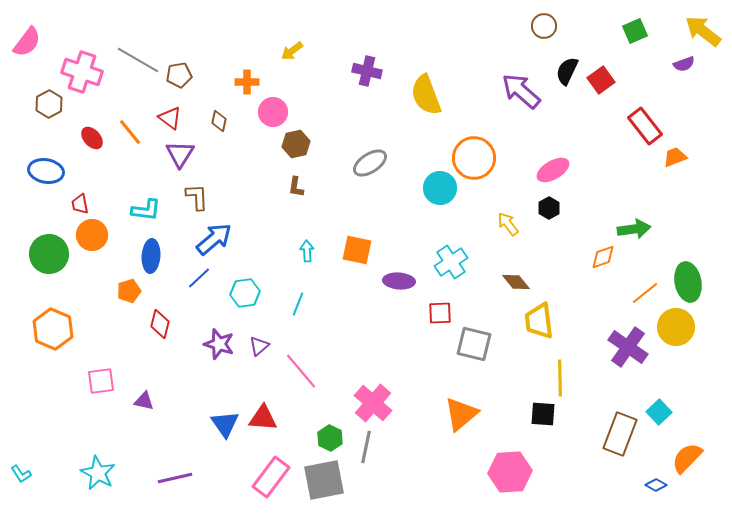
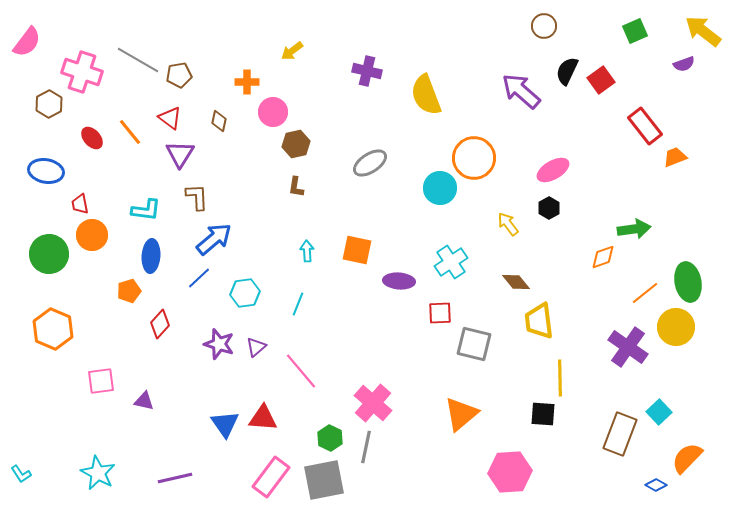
red diamond at (160, 324): rotated 28 degrees clockwise
purple triangle at (259, 346): moved 3 px left, 1 px down
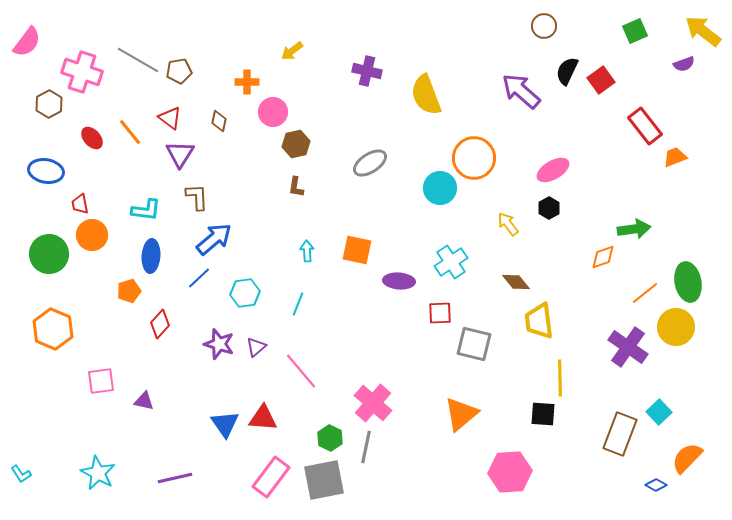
brown pentagon at (179, 75): moved 4 px up
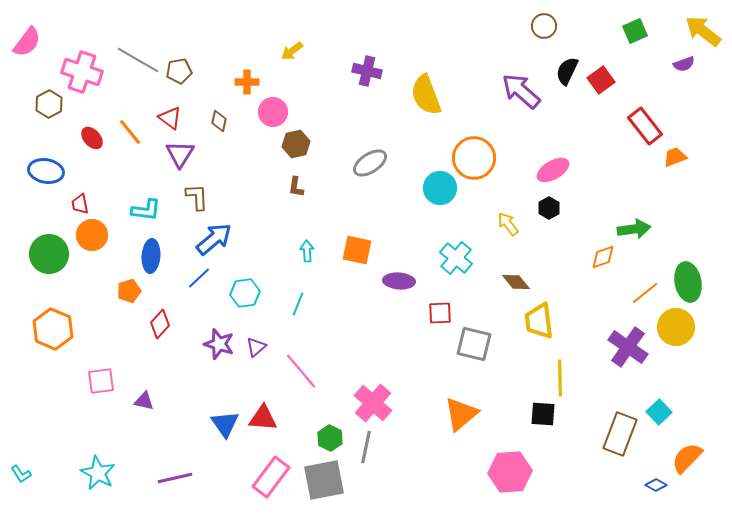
cyan cross at (451, 262): moved 5 px right, 4 px up; rotated 16 degrees counterclockwise
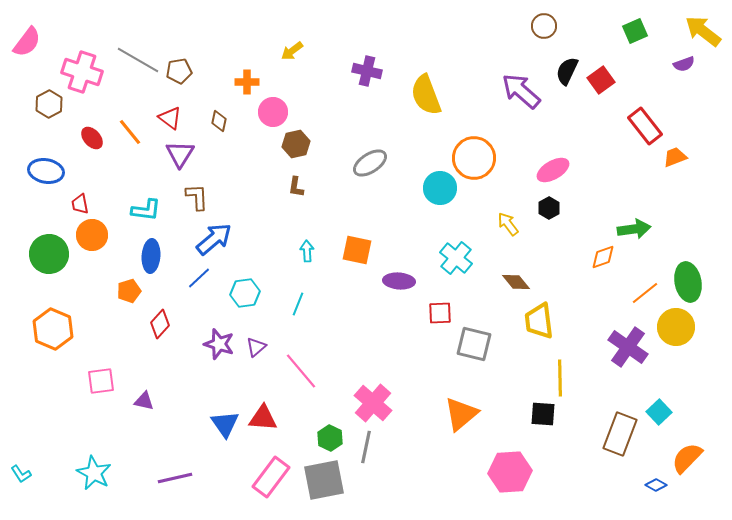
cyan star at (98, 473): moved 4 px left
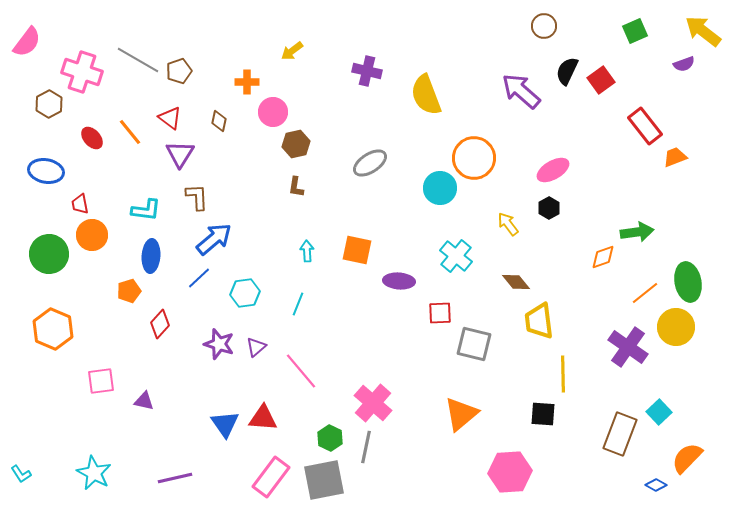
brown pentagon at (179, 71): rotated 10 degrees counterclockwise
green arrow at (634, 229): moved 3 px right, 3 px down
cyan cross at (456, 258): moved 2 px up
yellow line at (560, 378): moved 3 px right, 4 px up
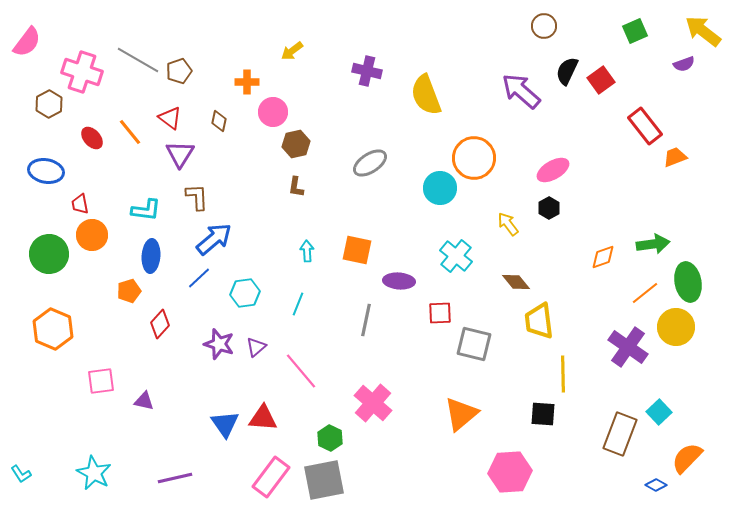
green arrow at (637, 232): moved 16 px right, 12 px down
gray line at (366, 447): moved 127 px up
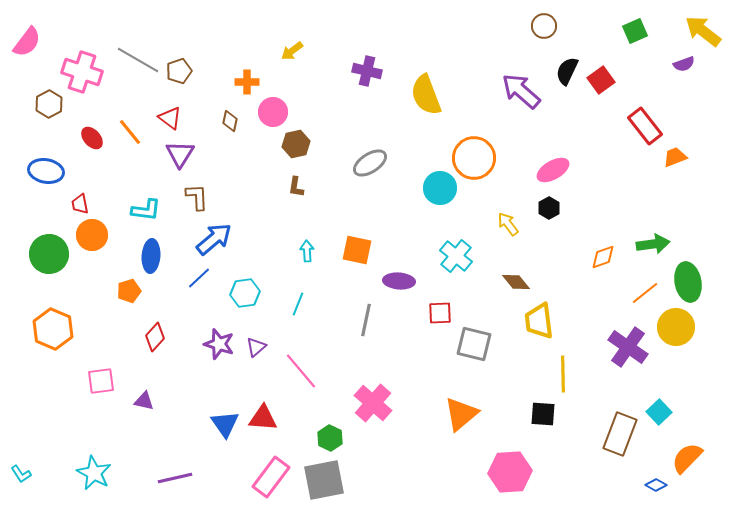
brown diamond at (219, 121): moved 11 px right
red diamond at (160, 324): moved 5 px left, 13 px down
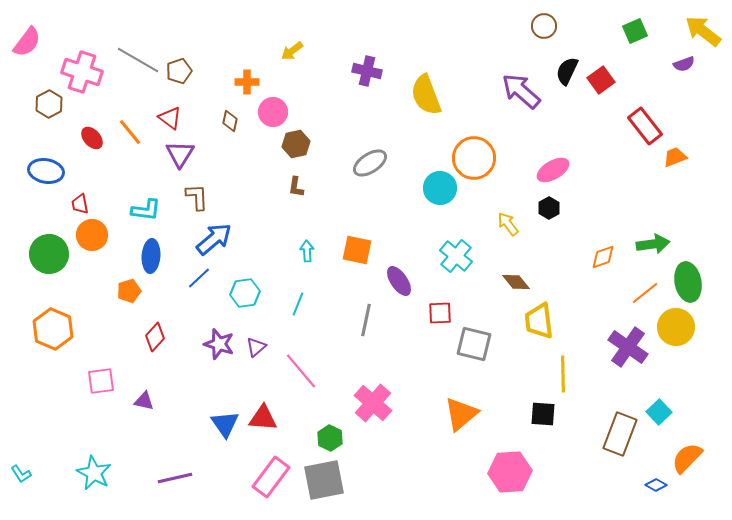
purple ellipse at (399, 281): rotated 52 degrees clockwise
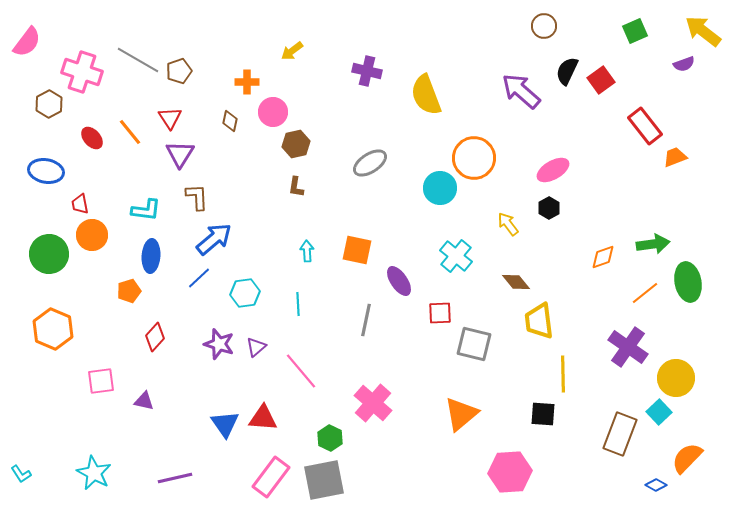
red triangle at (170, 118): rotated 20 degrees clockwise
cyan line at (298, 304): rotated 25 degrees counterclockwise
yellow circle at (676, 327): moved 51 px down
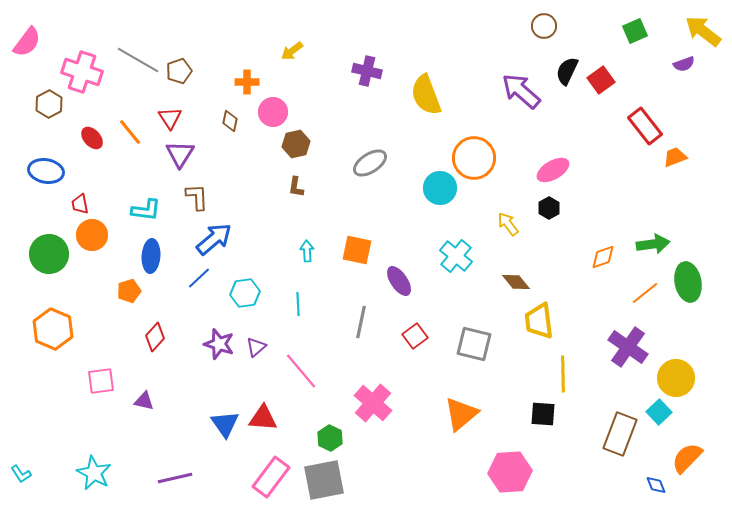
red square at (440, 313): moved 25 px left, 23 px down; rotated 35 degrees counterclockwise
gray line at (366, 320): moved 5 px left, 2 px down
blue diamond at (656, 485): rotated 40 degrees clockwise
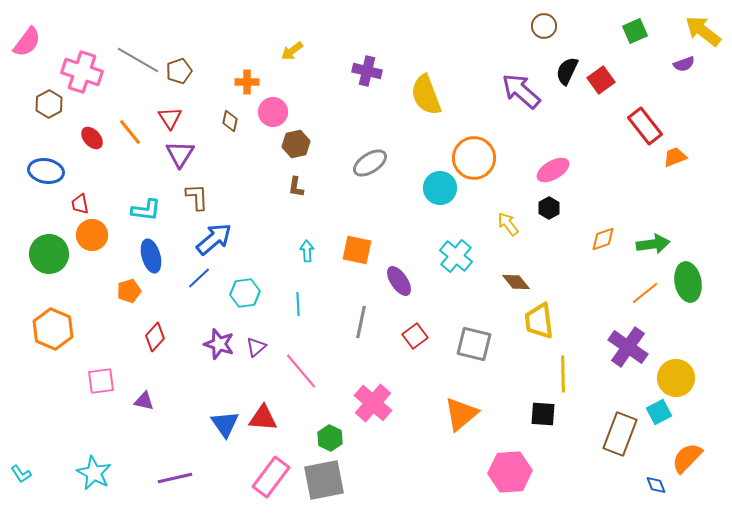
blue ellipse at (151, 256): rotated 20 degrees counterclockwise
orange diamond at (603, 257): moved 18 px up
cyan square at (659, 412): rotated 15 degrees clockwise
